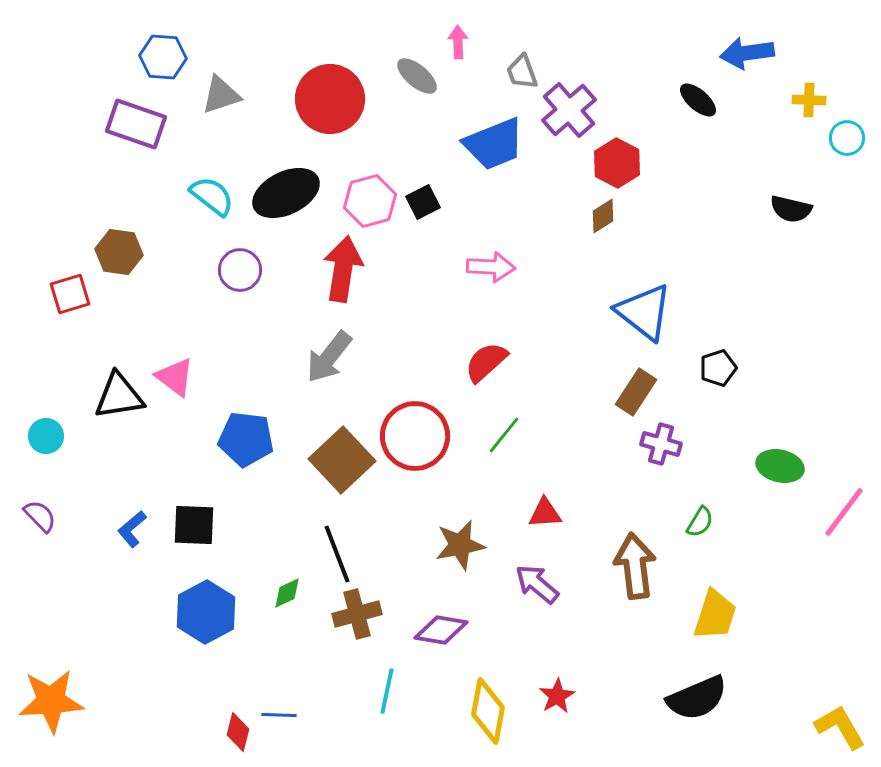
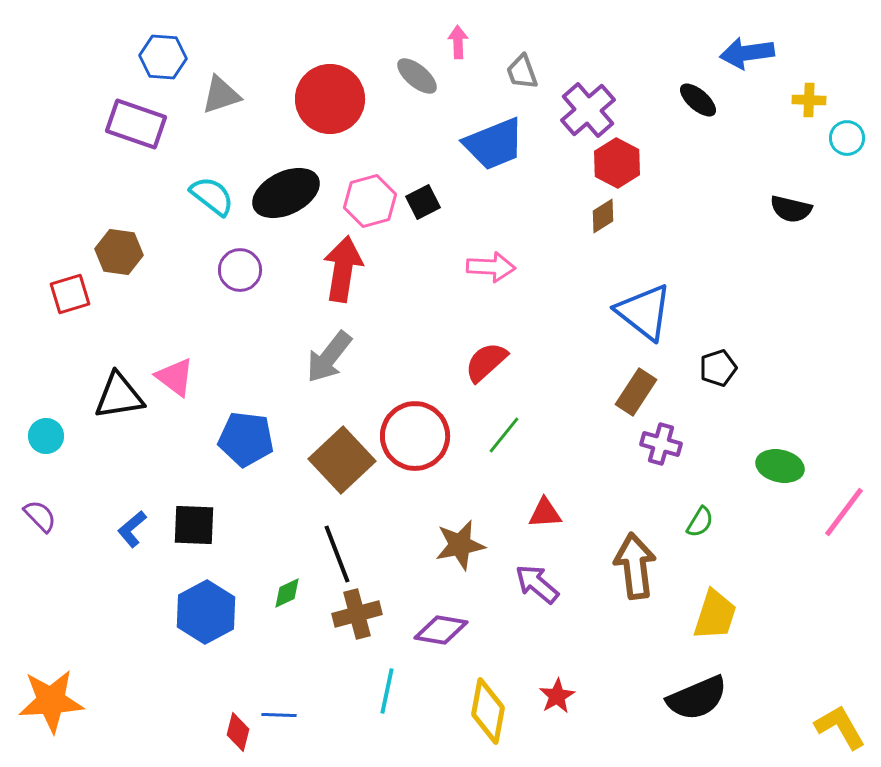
purple cross at (569, 110): moved 19 px right
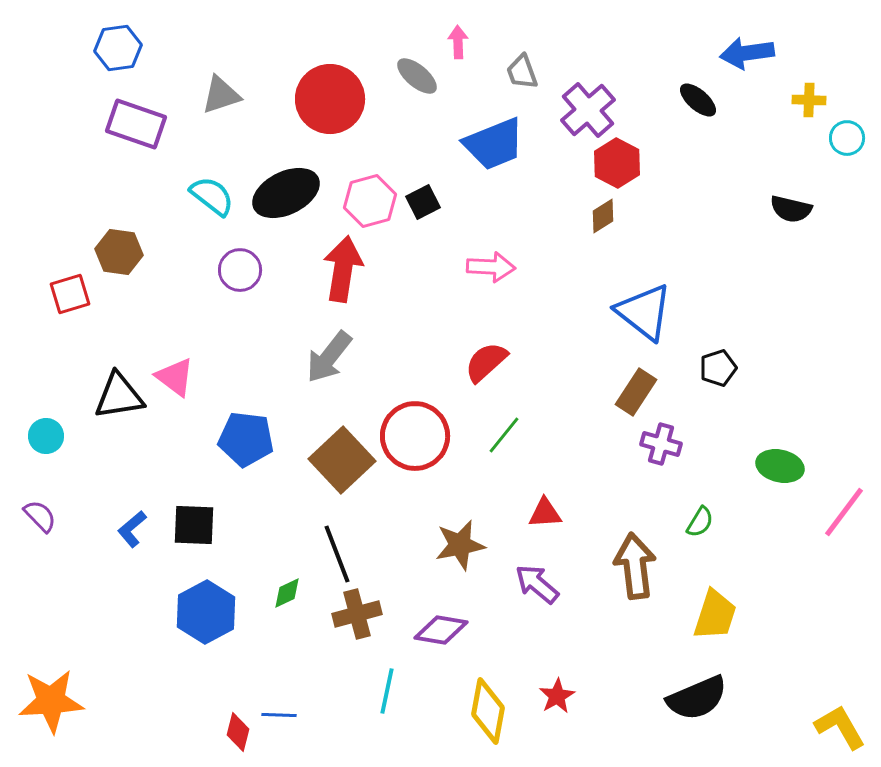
blue hexagon at (163, 57): moved 45 px left, 9 px up; rotated 12 degrees counterclockwise
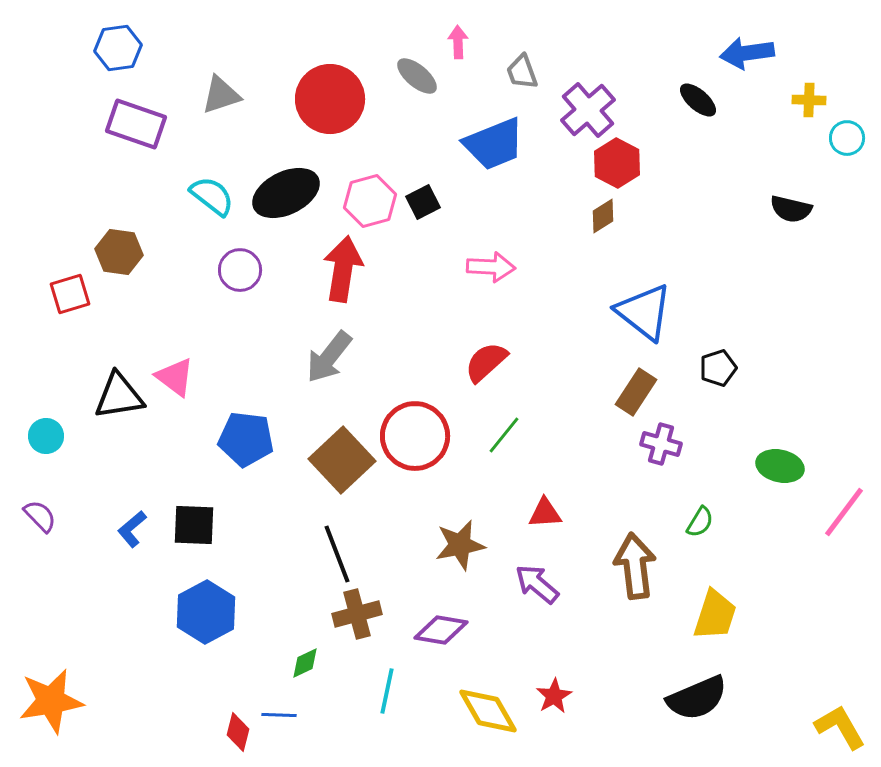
green diamond at (287, 593): moved 18 px right, 70 px down
red star at (557, 696): moved 3 px left
orange star at (51, 701): rotated 6 degrees counterclockwise
yellow diamond at (488, 711): rotated 40 degrees counterclockwise
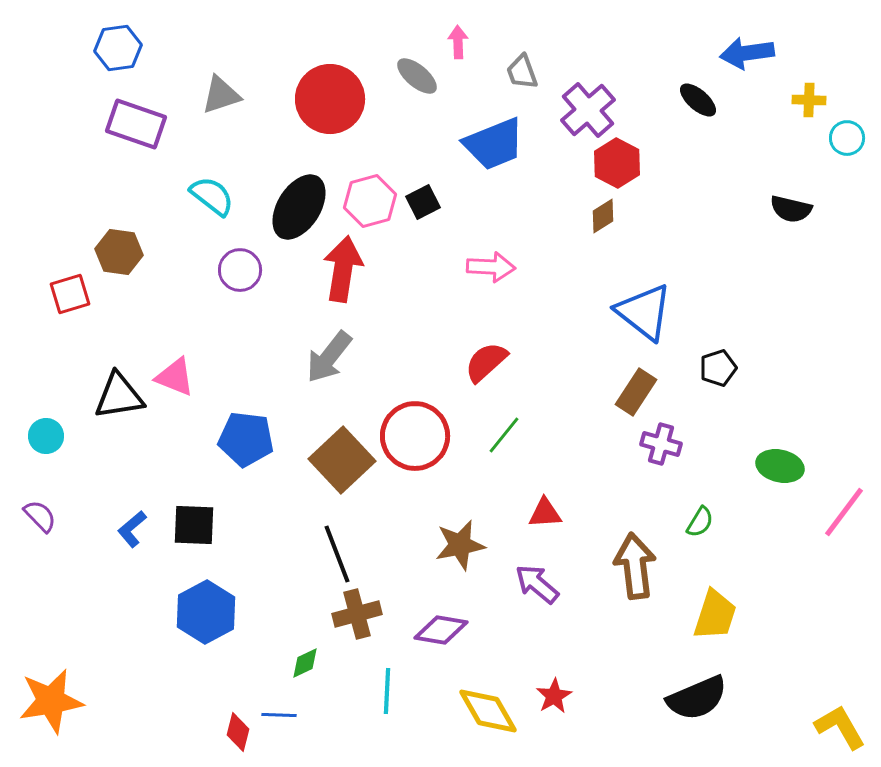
black ellipse at (286, 193): moved 13 px right, 14 px down; rotated 32 degrees counterclockwise
pink triangle at (175, 377): rotated 15 degrees counterclockwise
cyan line at (387, 691): rotated 9 degrees counterclockwise
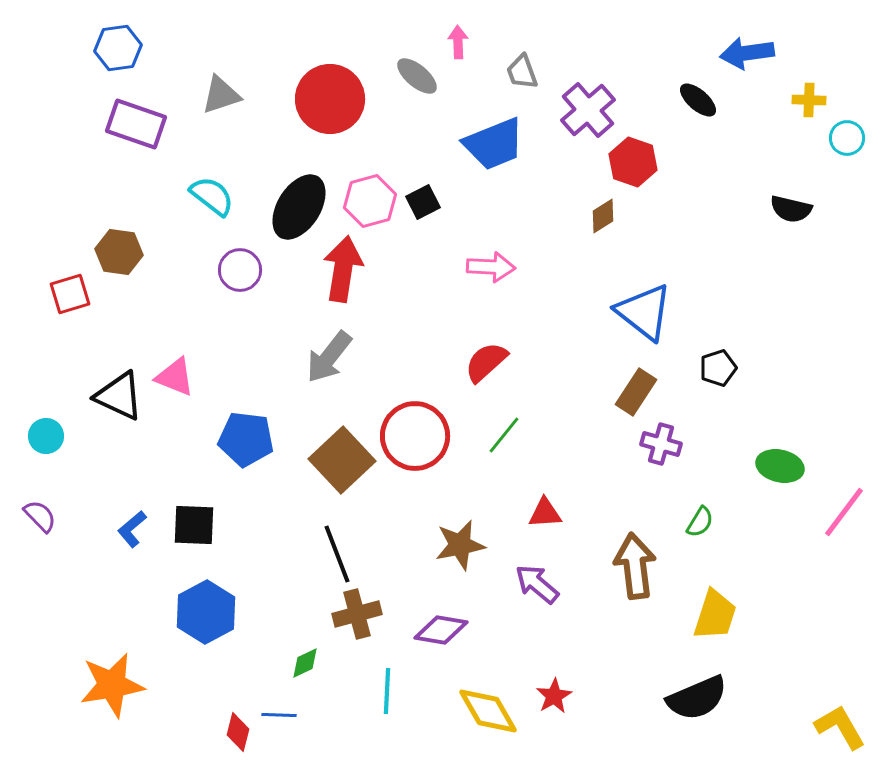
red hexagon at (617, 163): moved 16 px right, 1 px up; rotated 9 degrees counterclockwise
black triangle at (119, 396): rotated 34 degrees clockwise
orange star at (51, 701): moved 61 px right, 16 px up
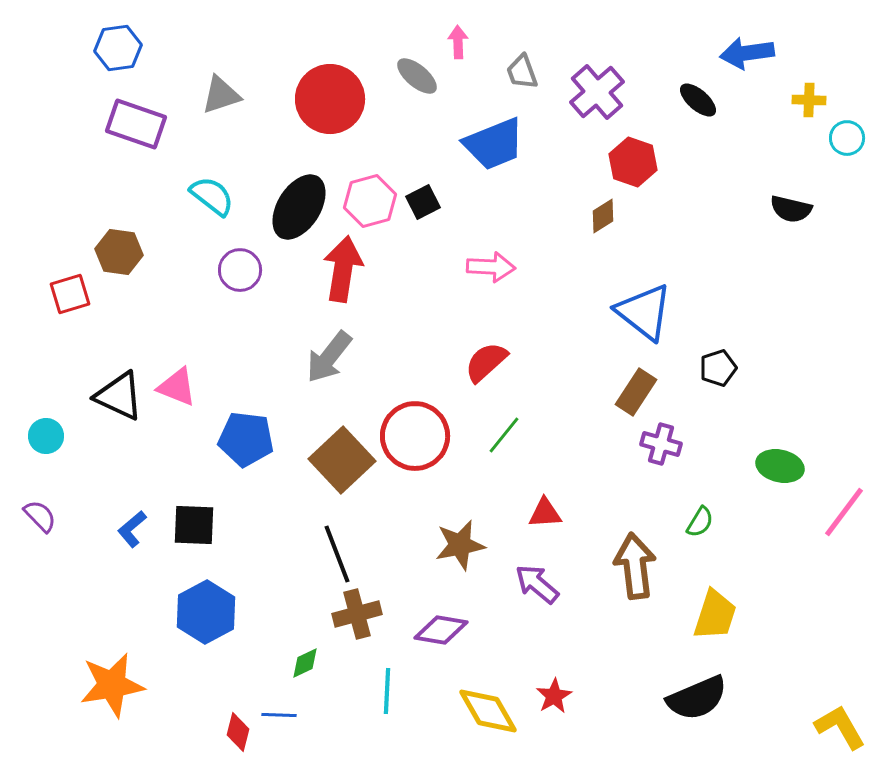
purple cross at (588, 110): moved 9 px right, 18 px up
pink triangle at (175, 377): moved 2 px right, 10 px down
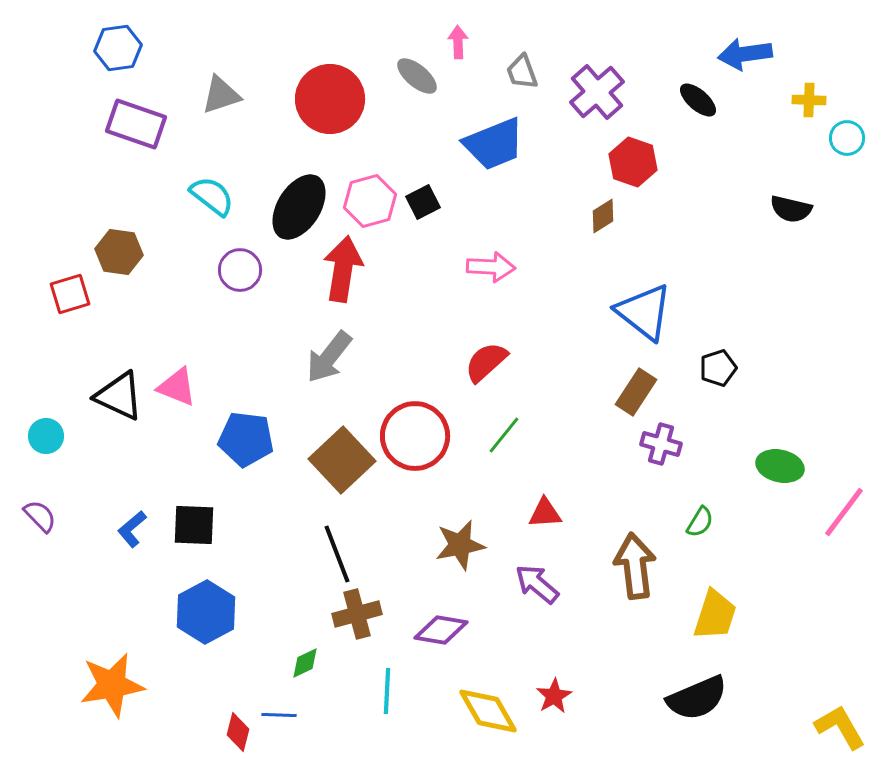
blue arrow at (747, 53): moved 2 px left, 1 px down
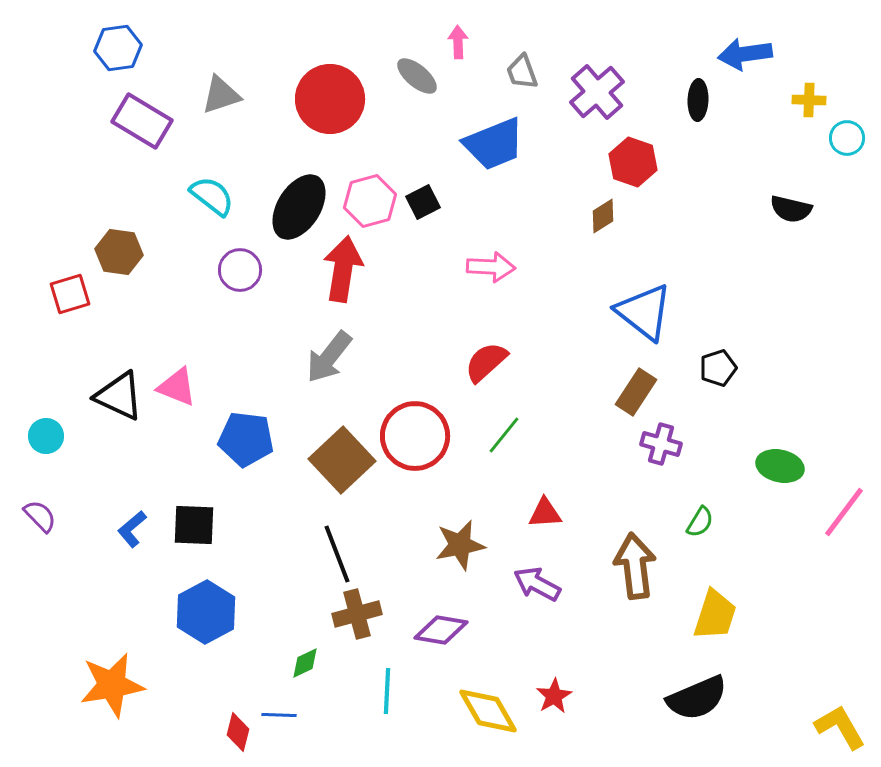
black ellipse at (698, 100): rotated 51 degrees clockwise
purple rectangle at (136, 124): moved 6 px right, 3 px up; rotated 12 degrees clockwise
purple arrow at (537, 584): rotated 12 degrees counterclockwise
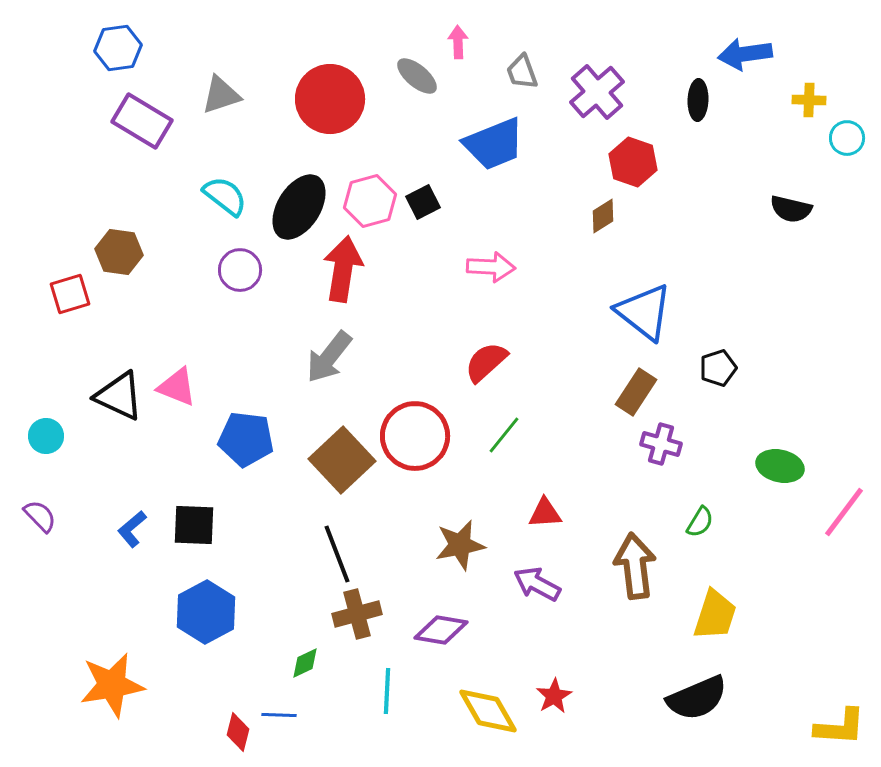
cyan semicircle at (212, 196): moved 13 px right
yellow L-shape at (840, 727): rotated 124 degrees clockwise
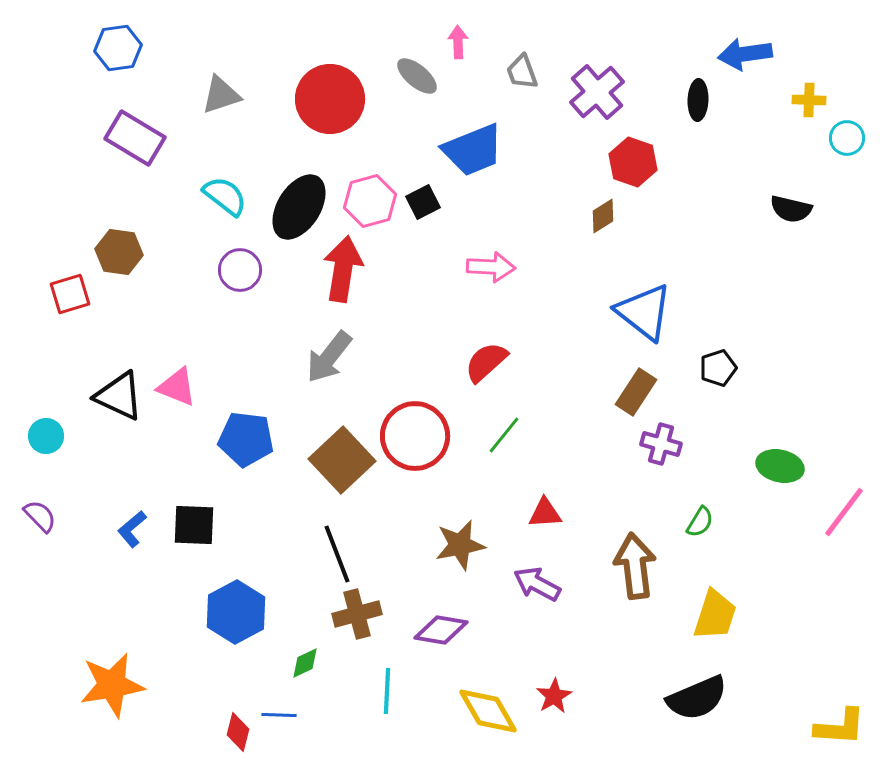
purple rectangle at (142, 121): moved 7 px left, 17 px down
blue trapezoid at (494, 144): moved 21 px left, 6 px down
blue hexagon at (206, 612): moved 30 px right
